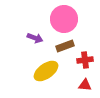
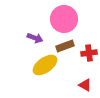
red cross: moved 4 px right, 7 px up
yellow ellipse: moved 1 px left, 6 px up
red triangle: rotated 24 degrees clockwise
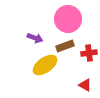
pink circle: moved 4 px right
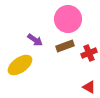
purple arrow: moved 2 px down; rotated 14 degrees clockwise
red cross: rotated 14 degrees counterclockwise
yellow ellipse: moved 25 px left
red triangle: moved 4 px right, 2 px down
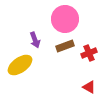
pink circle: moved 3 px left
purple arrow: rotated 35 degrees clockwise
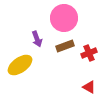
pink circle: moved 1 px left, 1 px up
purple arrow: moved 2 px right, 1 px up
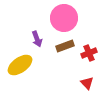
red triangle: moved 2 px left, 4 px up; rotated 16 degrees clockwise
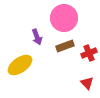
purple arrow: moved 2 px up
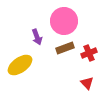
pink circle: moved 3 px down
brown rectangle: moved 2 px down
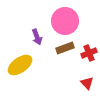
pink circle: moved 1 px right
